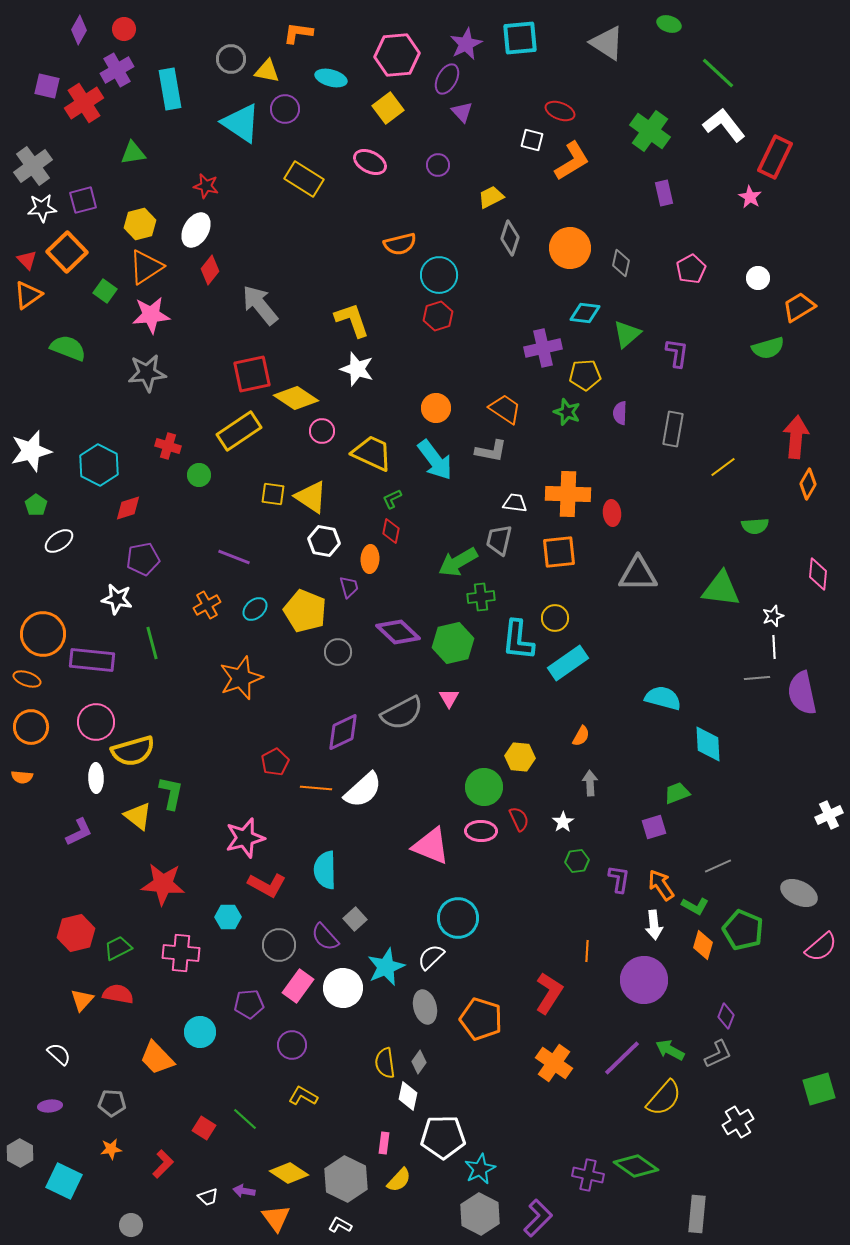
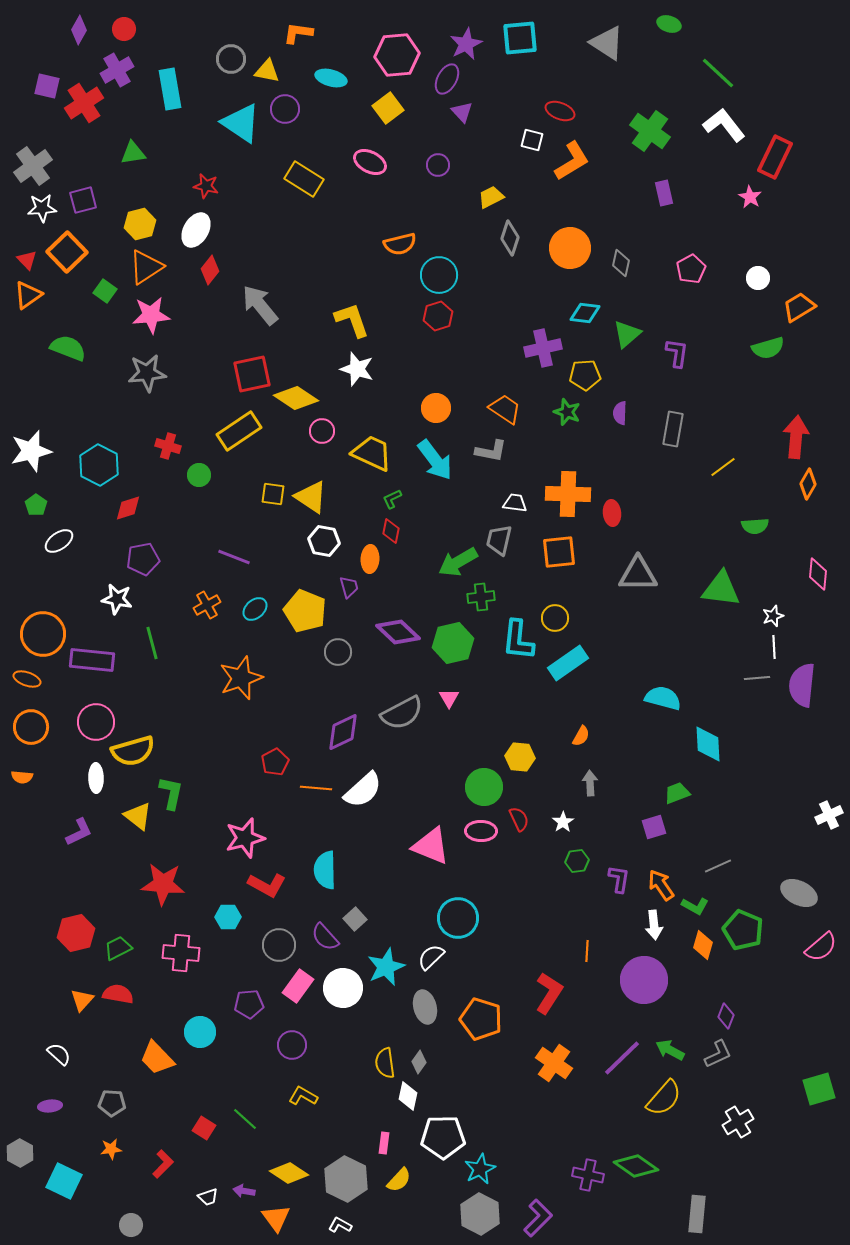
purple semicircle at (802, 693): moved 8 px up; rotated 18 degrees clockwise
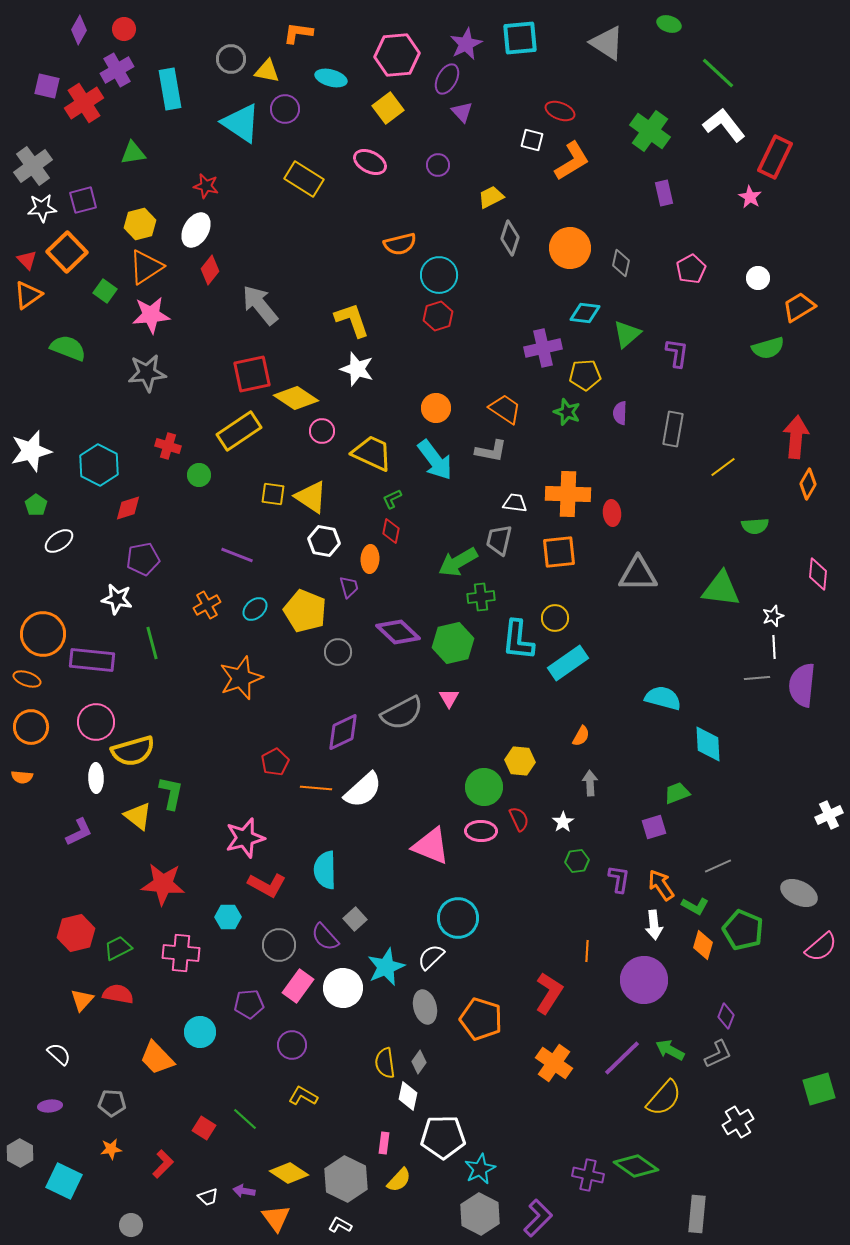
purple line at (234, 557): moved 3 px right, 2 px up
yellow hexagon at (520, 757): moved 4 px down
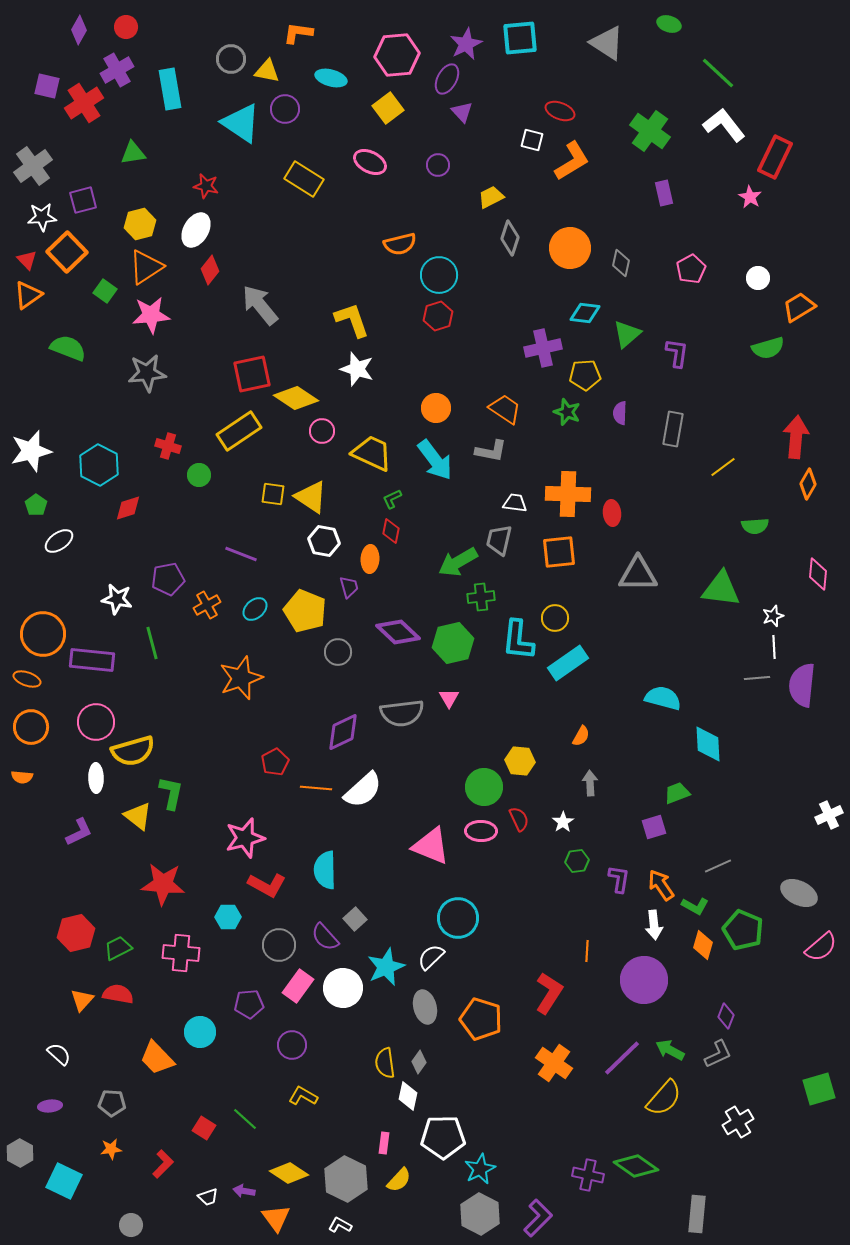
red circle at (124, 29): moved 2 px right, 2 px up
white star at (42, 208): moved 9 px down
purple line at (237, 555): moved 4 px right, 1 px up
purple pentagon at (143, 559): moved 25 px right, 20 px down
gray semicircle at (402, 713): rotated 21 degrees clockwise
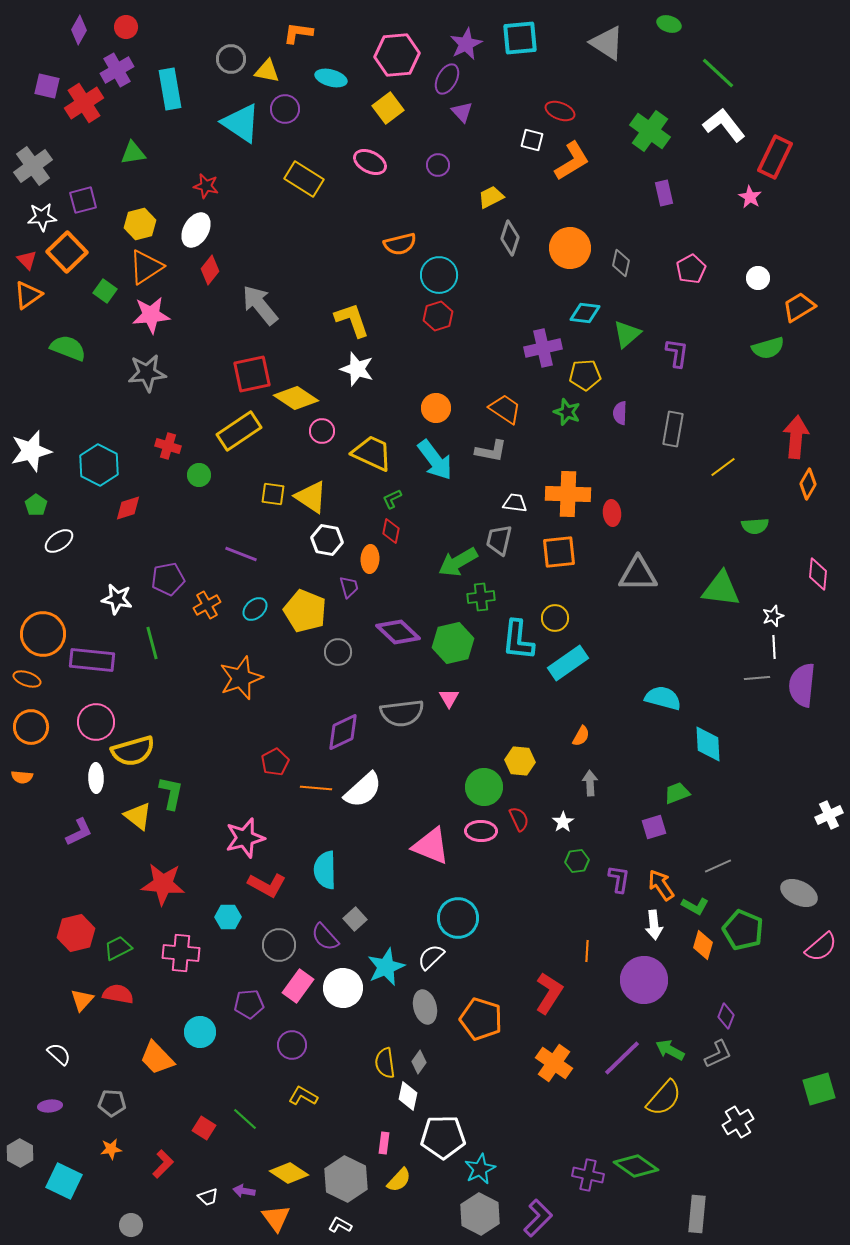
white hexagon at (324, 541): moved 3 px right, 1 px up
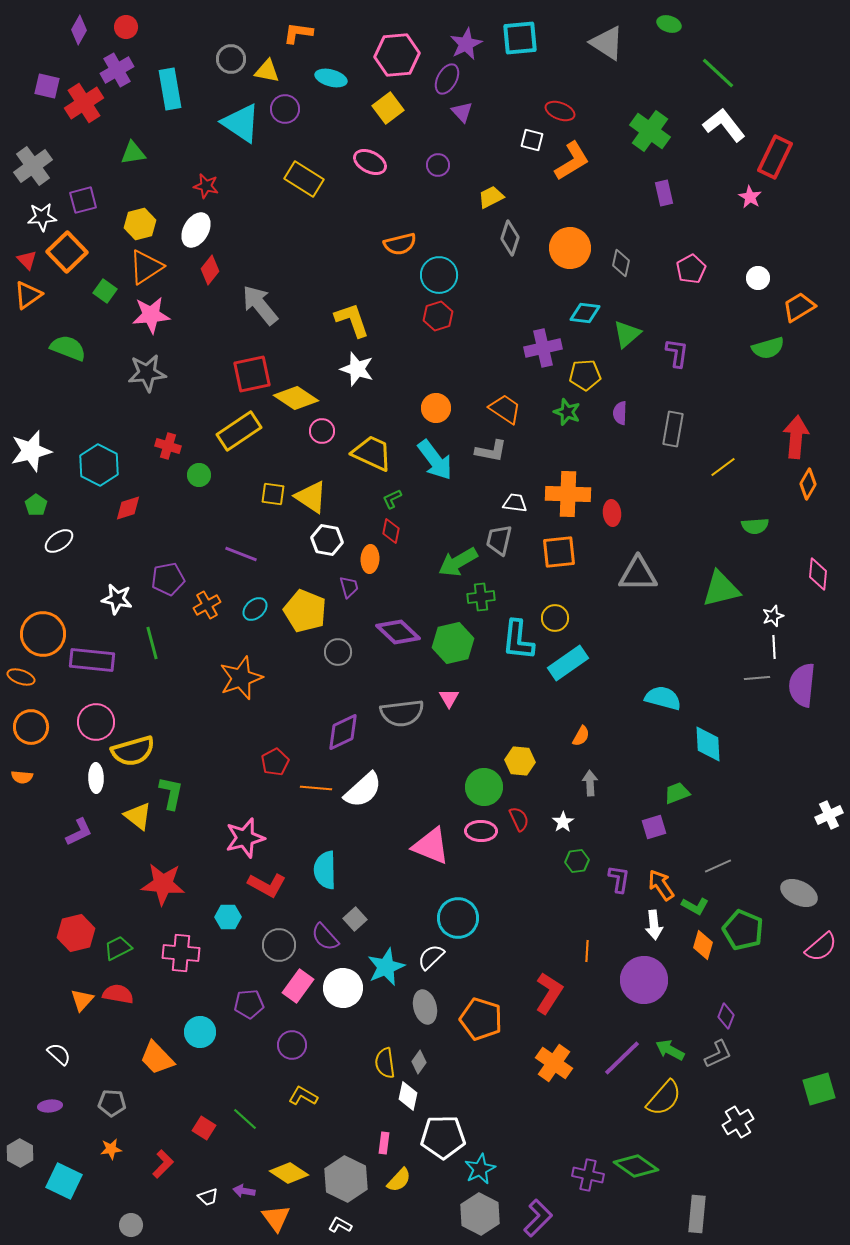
green triangle at (721, 589): rotated 21 degrees counterclockwise
orange ellipse at (27, 679): moved 6 px left, 2 px up
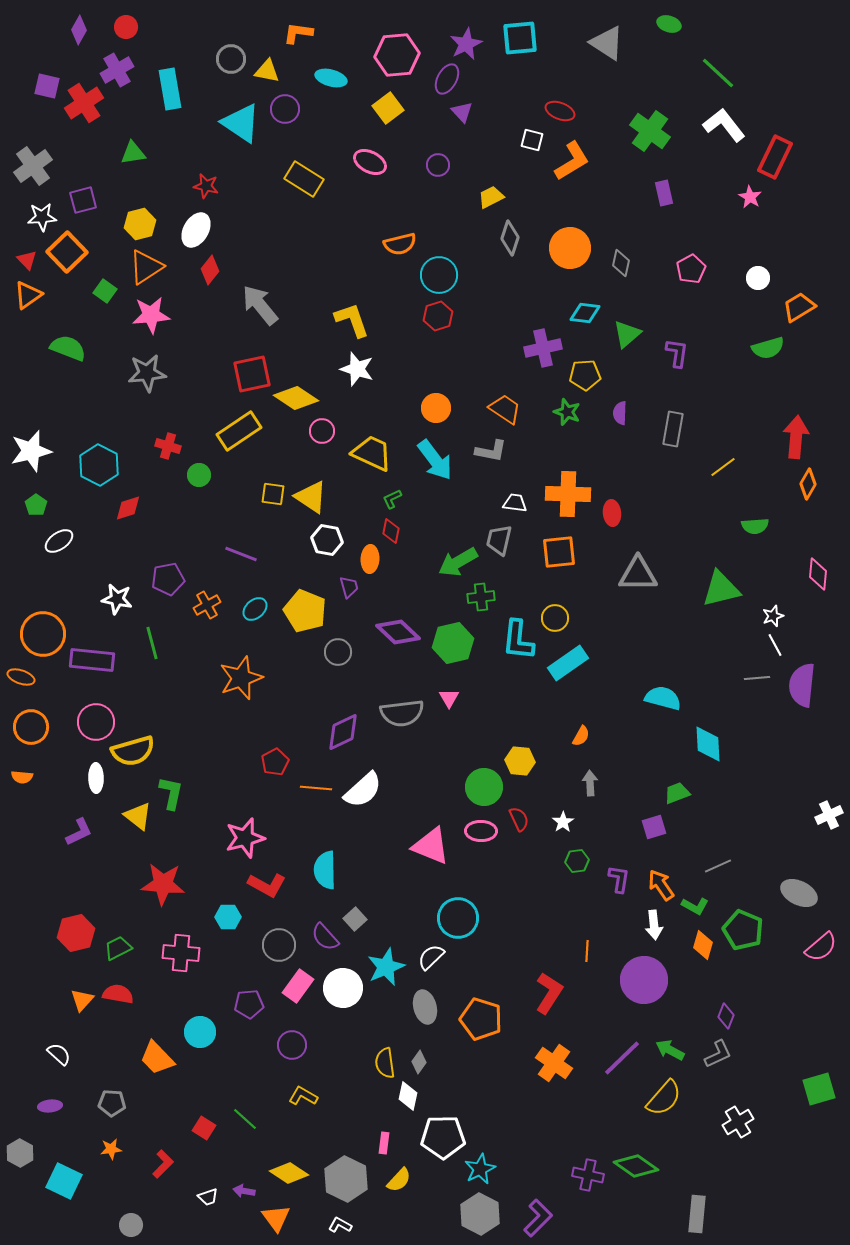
white line at (774, 647): moved 1 px right, 2 px up; rotated 25 degrees counterclockwise
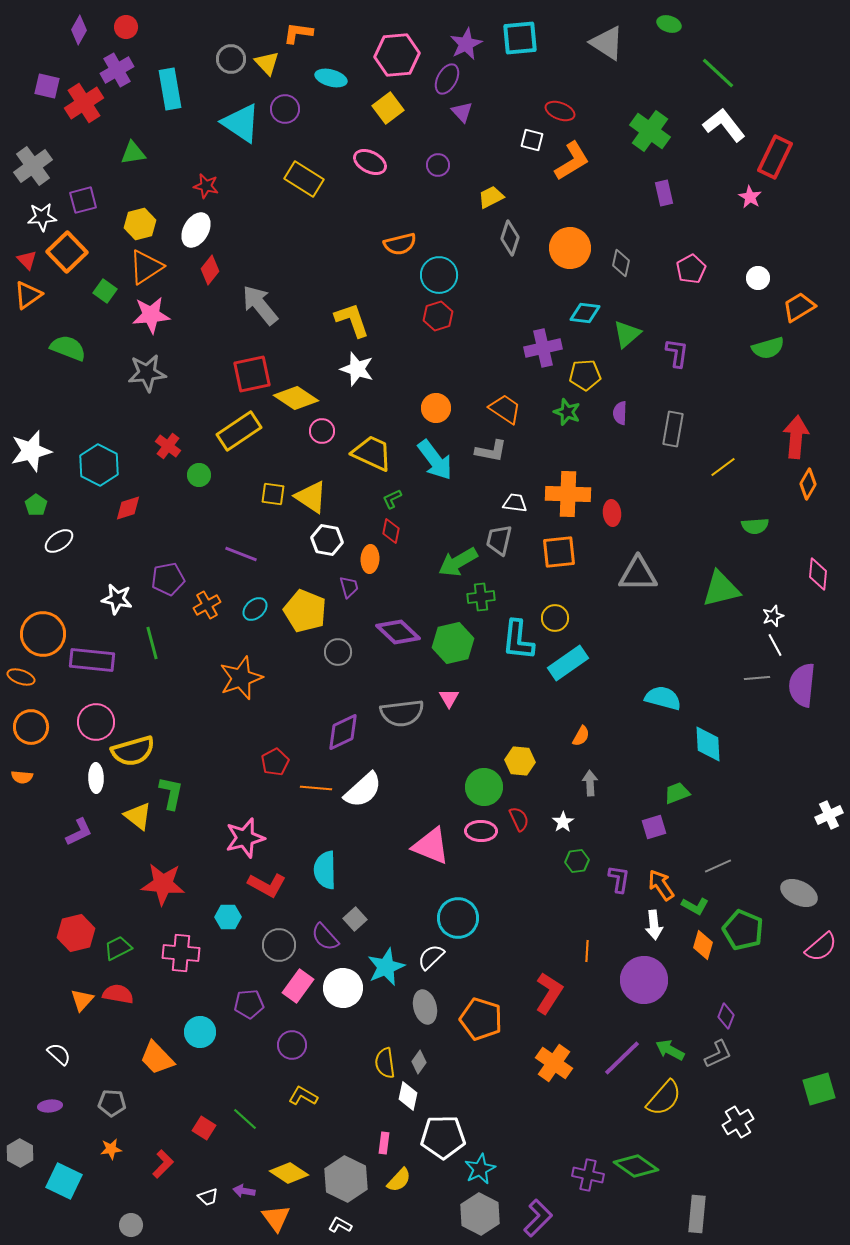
yellow triangle at (267, 71): moved 8 px up; rotated 36 degrees clockwise
red cross at (168, 446): rotated 20 degrees clockwise
